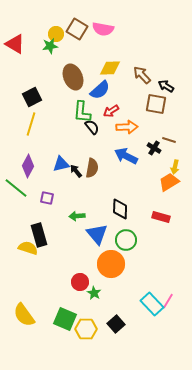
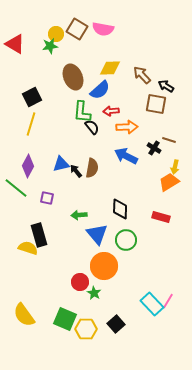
red arrow at (111, 111): rotated 28 degrees clockwise
green arrow at (77, 216): moved 2 px right, 1 px up
orange circle at (111, 264): moved 7 px left, 2 px down
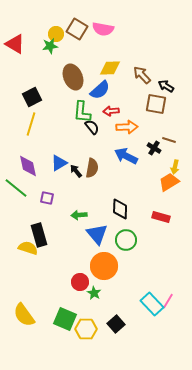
blue triangle at (61, 164): moved 2 px left, 1 px up; rotated 18 degrees counterclockwise
purple diamond at (28, 166): rotated 40 degrees counterclockwise
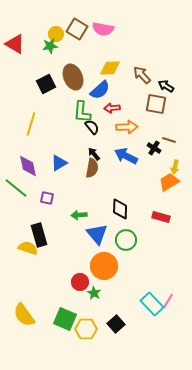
black square at (32, 97): moved 14 px right, 13 px up
red arrow at (111, 111): moved 1 px right, 3 px up
black arrow at (76, 171): moved 18 px right, 17 px up
